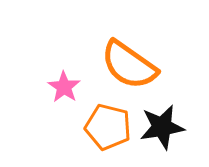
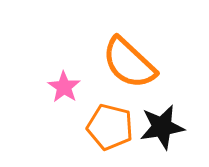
orange semicircle: moved 2 px up; rotated 8 degrees clockwise
orange pentagon: moved 2 px right
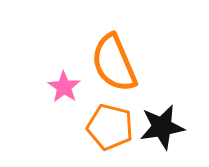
orange semicircle: moved 15 px left; rotated 24 degrees clockwise
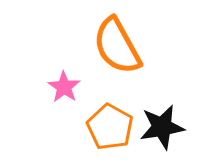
orange semicircle: moved 3 px right, 17 px up; rotated 6 degrees counterclockwise
orange pentagon: rotated 15 degrees clockwise
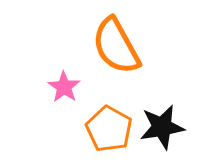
orange semicircle: moved 1 px left
orange pentagon: moved 1 px left, 2 px down
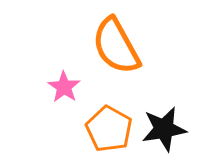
black star: moved 2 px right, 2 px down
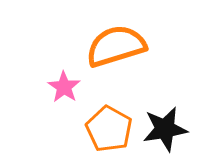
orange semicircle: rotated 102 degrees clockwise
black star: moved 1 px right
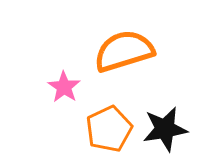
orange semicircle: moved 8 px right, 5 px down
orange pentagon: rotated 18 degrees clockwise
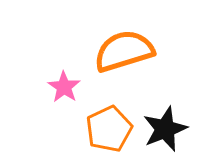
black star: rotated 12 degrees counterclockwise
